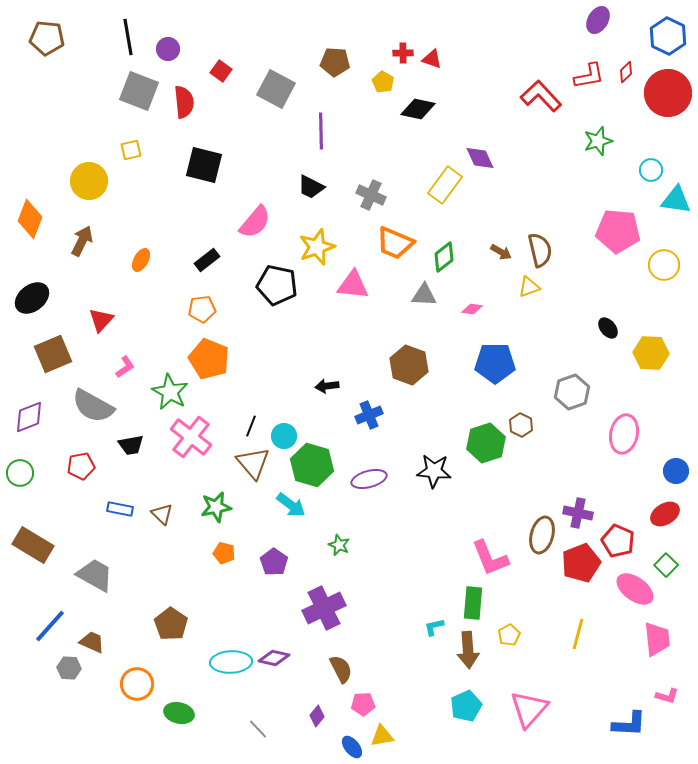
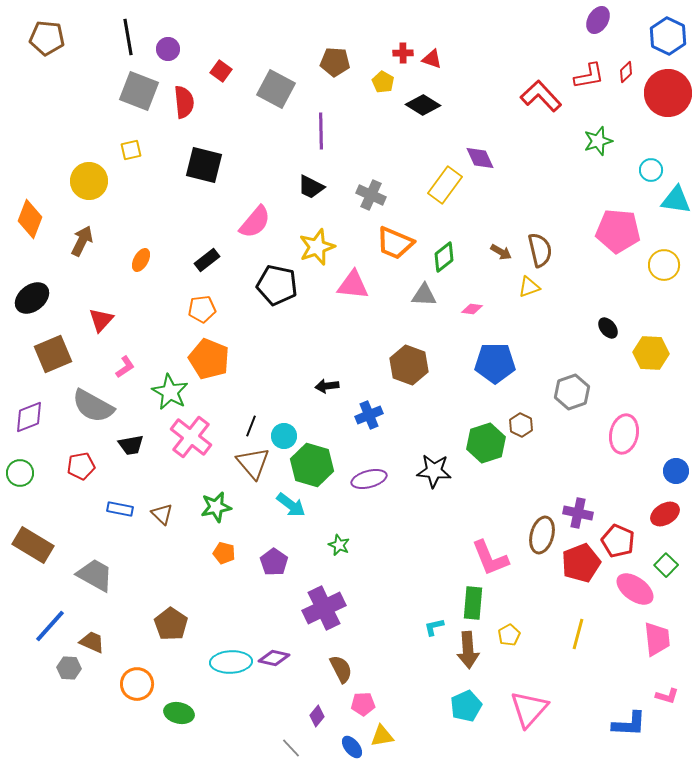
black diamond at (418, 109): moved 5 px right, 4 px up; rotated 20 degrees clockwise
gray line at (258, 729): moved 33 px right, 19 px down
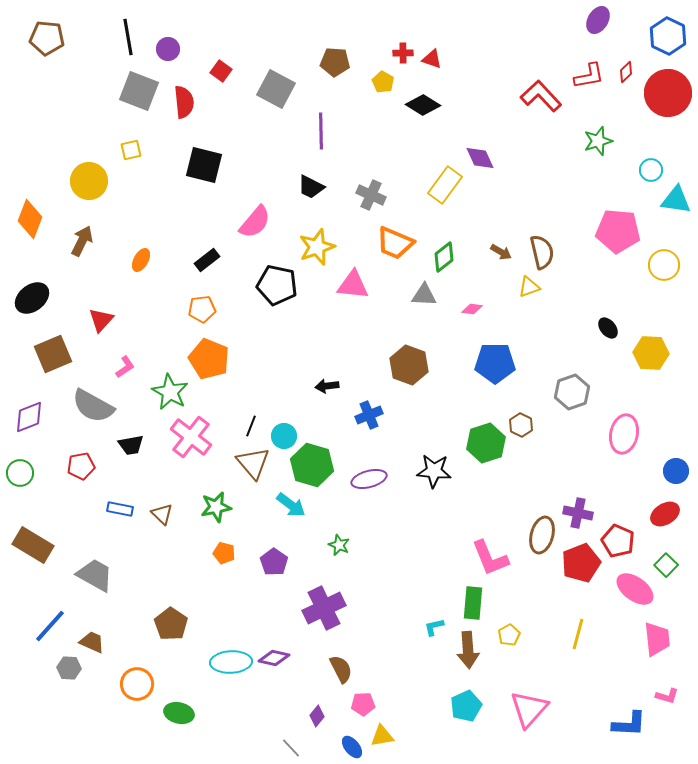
brown semicircle at (540, 250): moved 2 px right, 2 px down
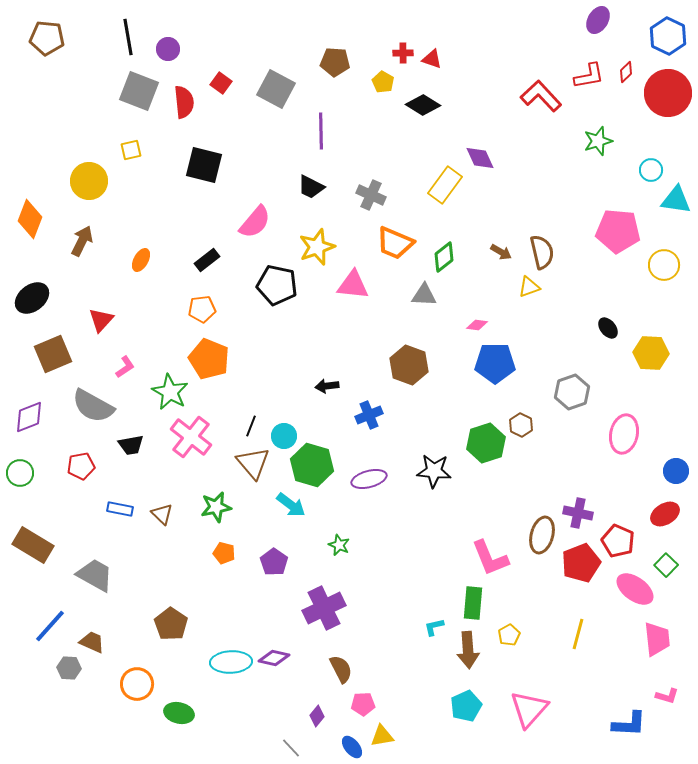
red square at (221, 71): moved 12 px down
pink diamond at (472, 309): moved 5 px right, 16 px down
